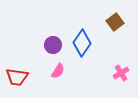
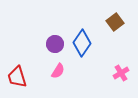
purple circle: moved 2 px right, 1 px up
red trapezoid: rotated 65 degrees clockwise
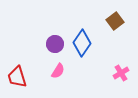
brown square: moved 1 px up
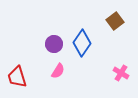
purple circle: moved 1 px left
pink cross: rotated 28 degrees counterclockwise
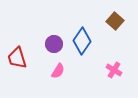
brown square: rotated 12 degrees counterclockwise
blue diamond: moved 2 px up
pink cross: moved 7 px left, 3 px up
red trapezoid: moved 19 px up
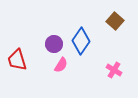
blue diamond: moved 1 px left
red trapezoid: moved 2 px down
pink semicircle: moved 3 px right, 6 px up
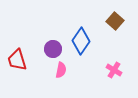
purple circle: moved 1 px left, 5 px down
pink semicircle: moved 5 px down; rotated 21 degrees counterclockwise
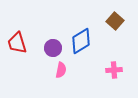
blue diamond: rotated 24 degrees clockwise
purple circle: moved 1 px up
red trapezoid: moved 17 px up
pink cross: rotated 35 degrees counterclockwise
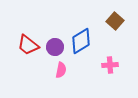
red trapezoid: moved 11 px right, 2 px down; rotated 35 degrees counterclockwise
purple circle: moved 2 px right, 1 px up
pink cross: moved 4 px left, 5 px up
